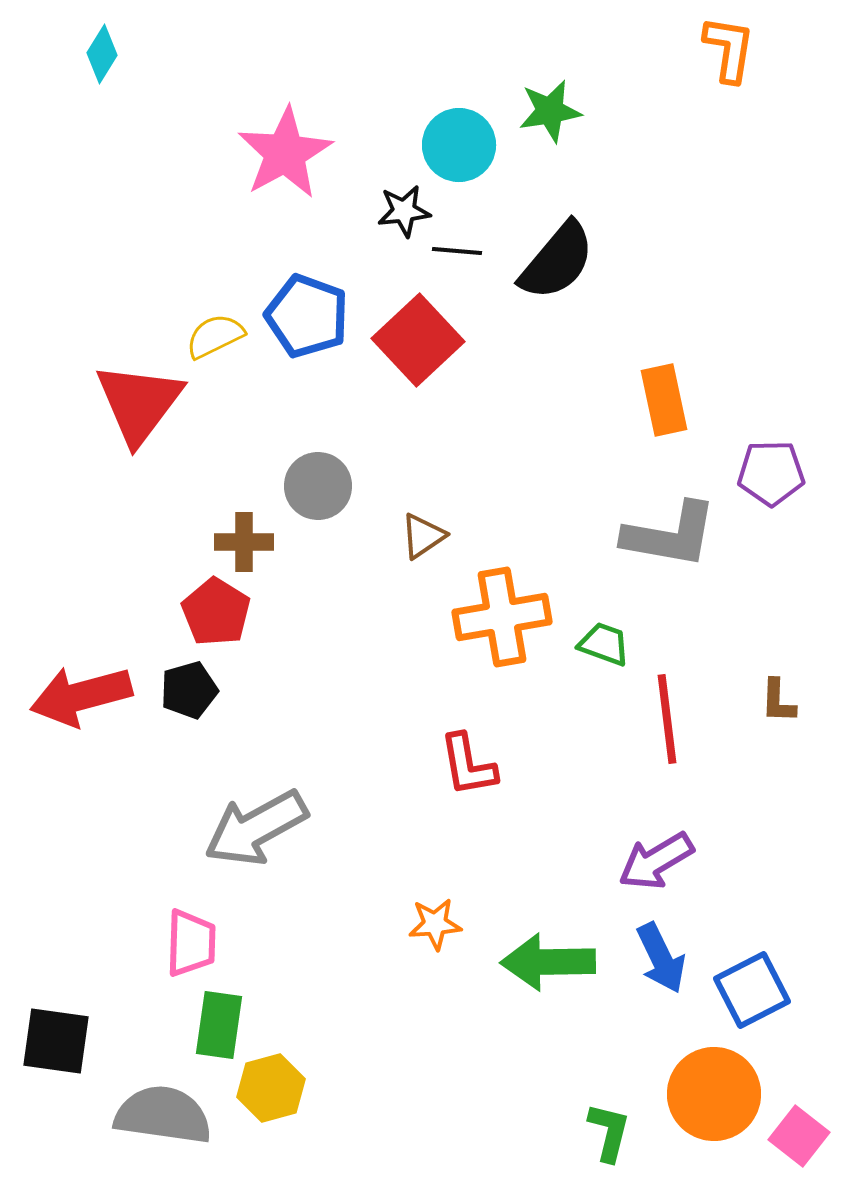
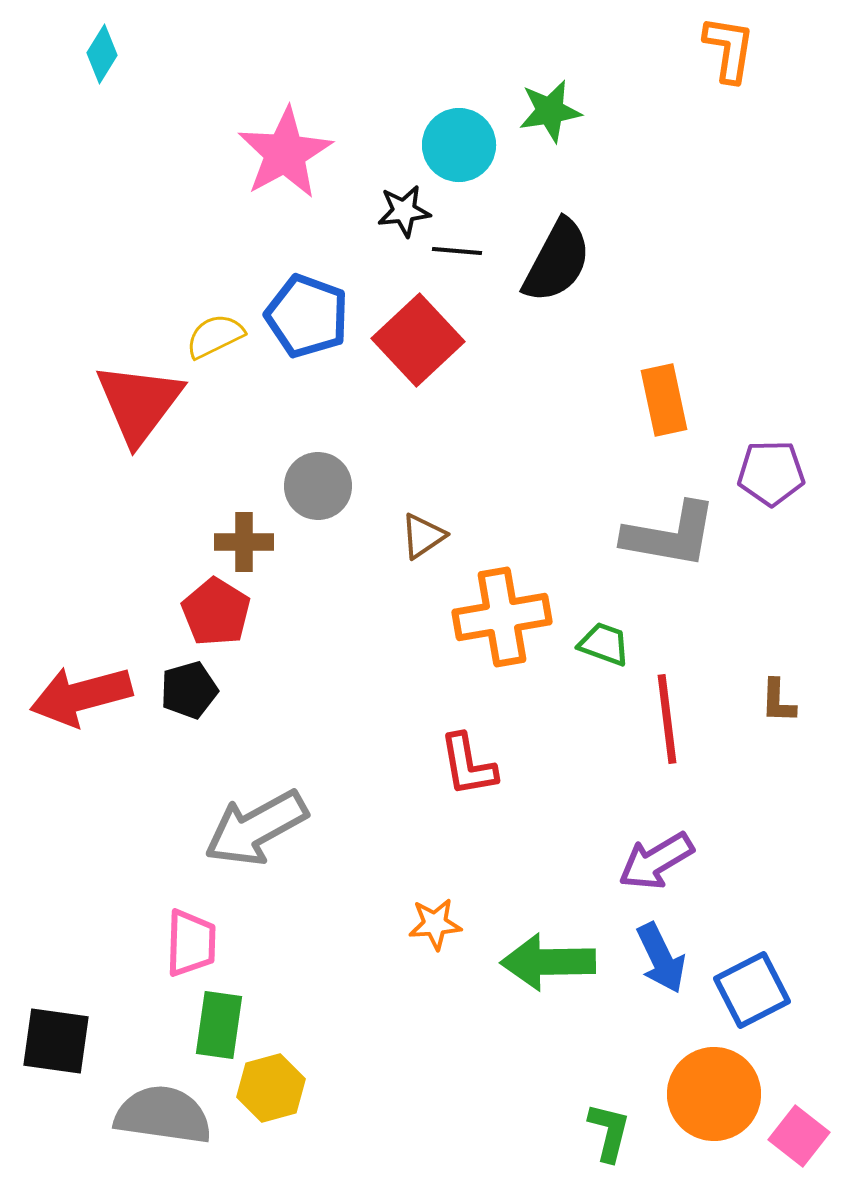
black semicircle: rotated 12 degrees counterclockwise
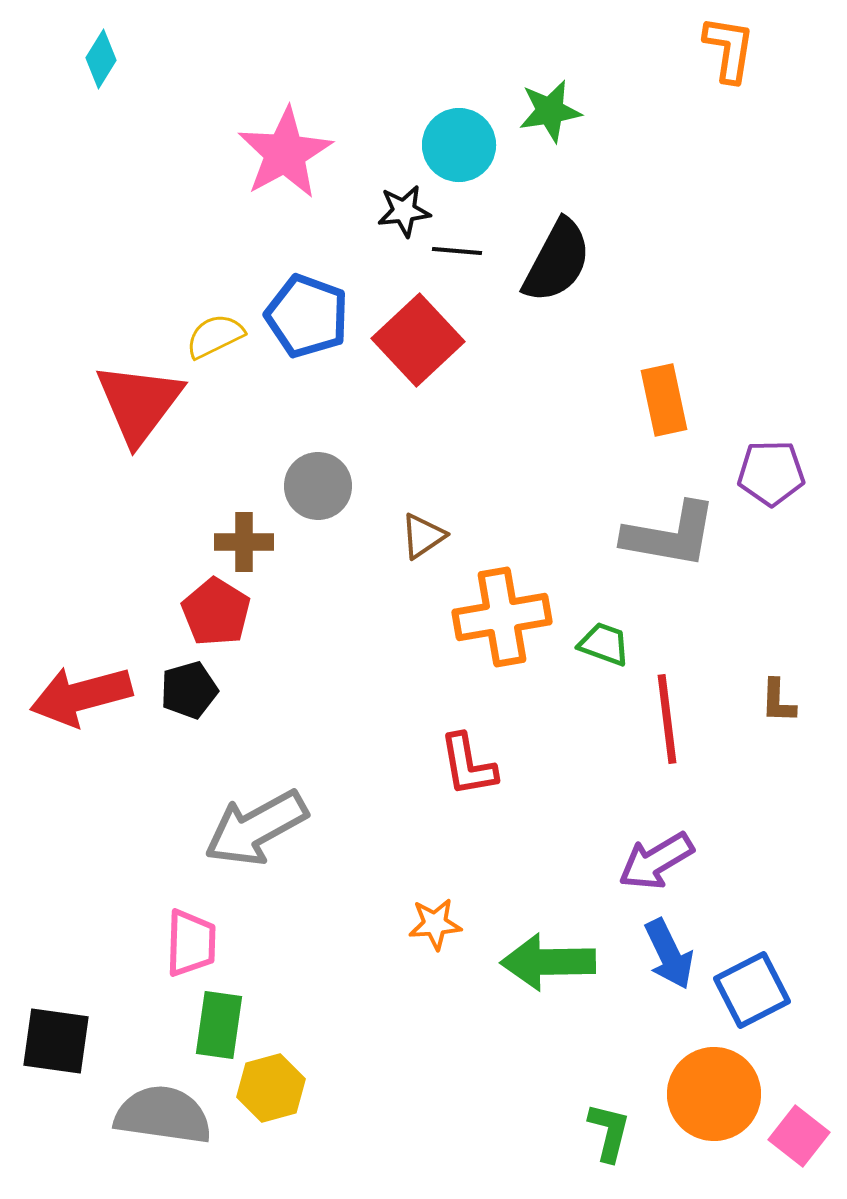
cyan diamond: moved 1 px left, 5 px down
blue arrow: moved 8 px right, 4 px up
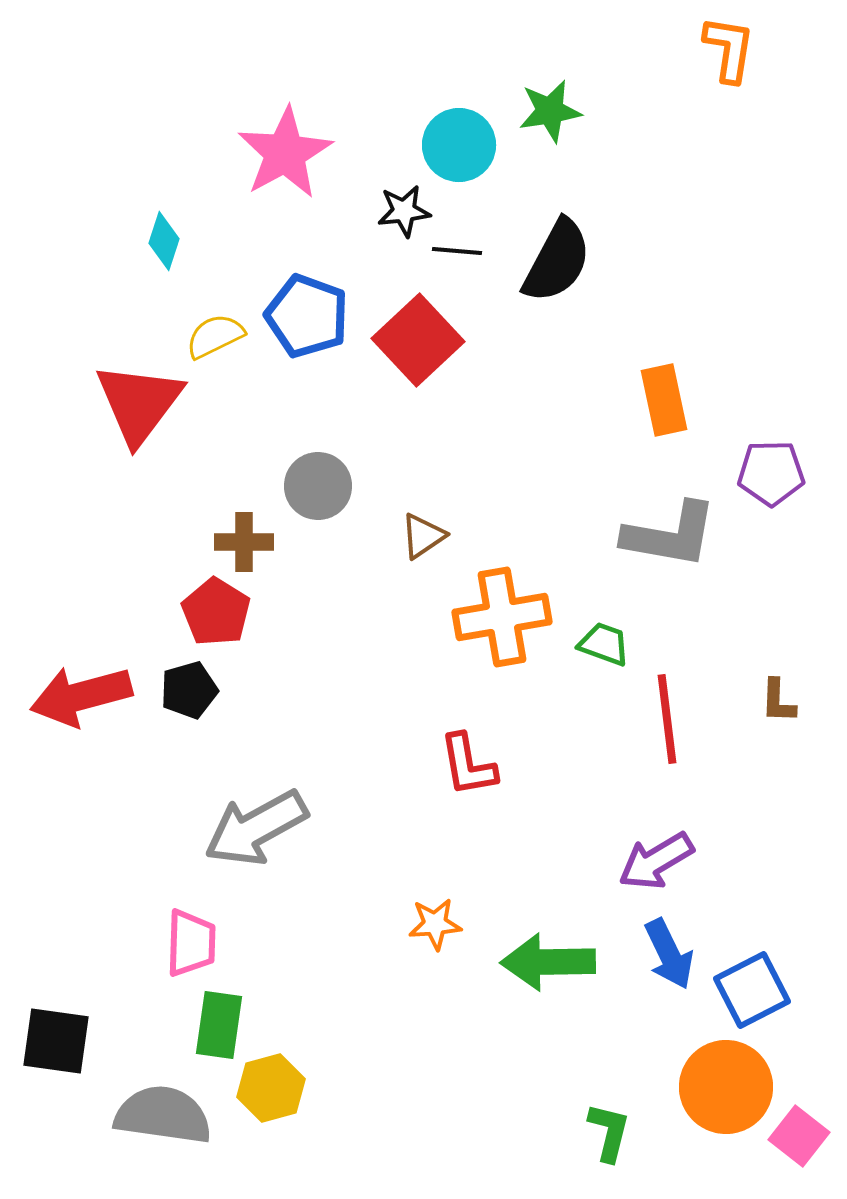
cyan diamond: moved 63 px right, 182 px down; rotated 14 degrees counterclockwise
orange circle: moved 12 px right, 7 px up
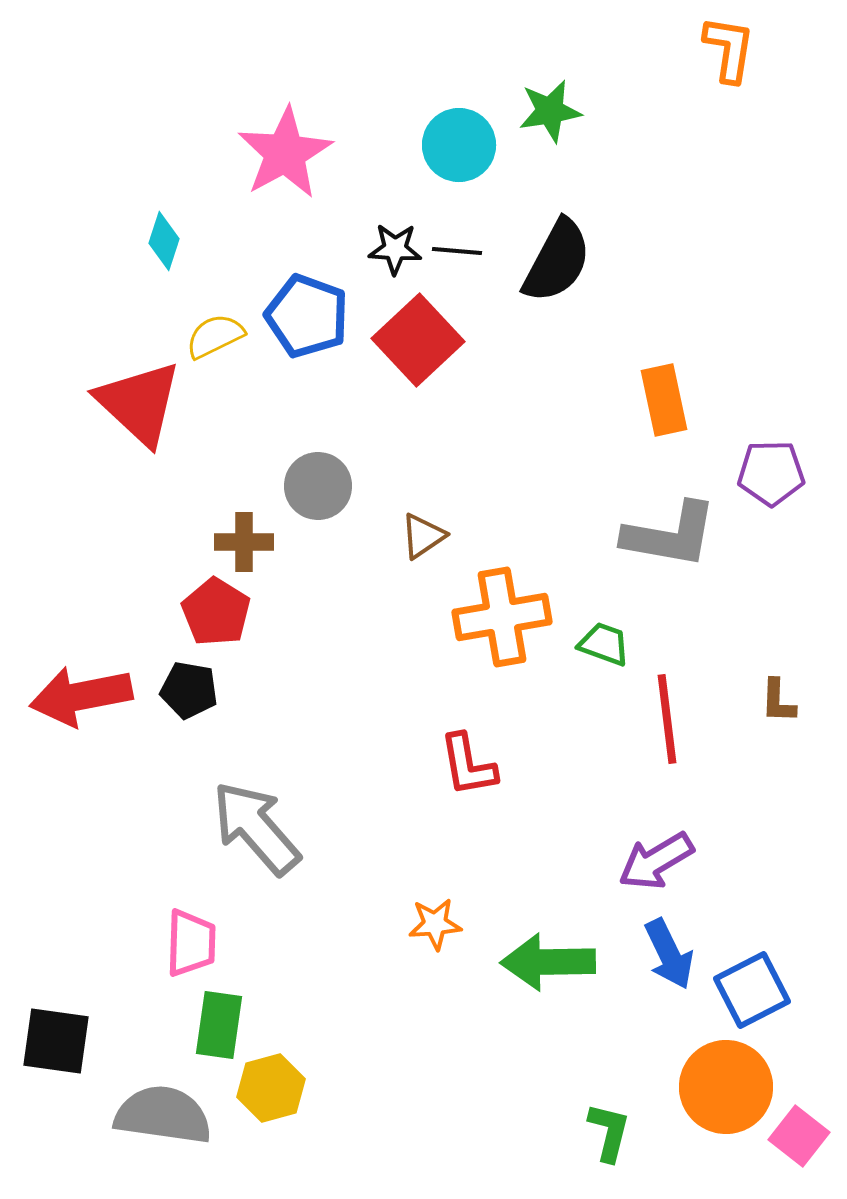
black star: moved 9 px left, 38 px down; rotated 10 degrees clockwise
red triangle: rotated 24 degrees counterclockwise
black pentagon: rotated 26 degrees clockwise
red arrow: rotated 4 degrees clockwise
gray arrow: rotated 78 degrees clockwise
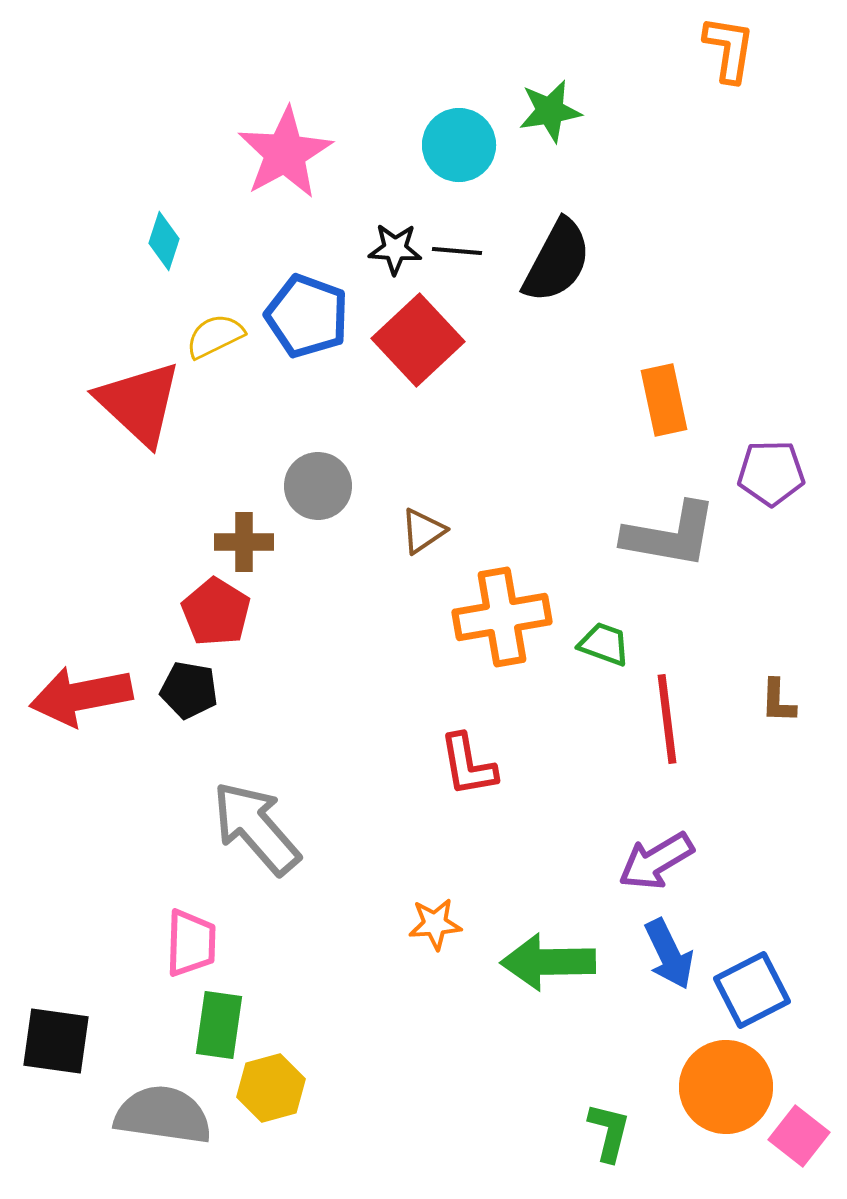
brown triangle: moved 5 px up
